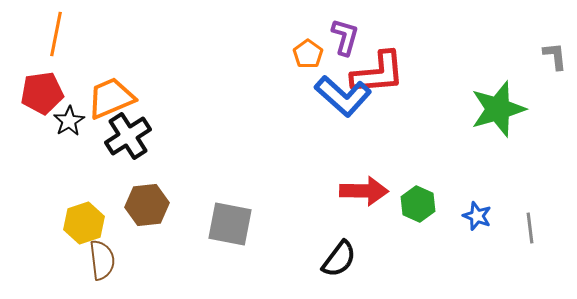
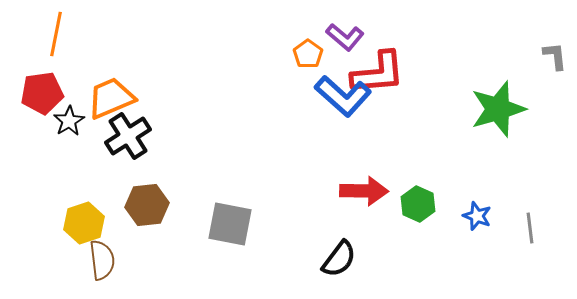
purple L-shape: rotated 114 degrees clockwise
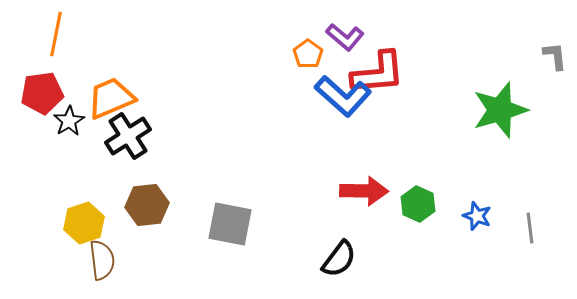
green star: moved 2 px right, 1 px down
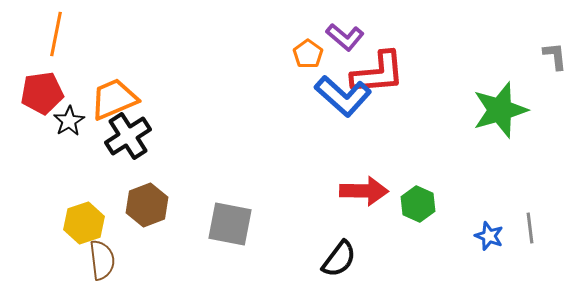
orange trapezoid: moved 3 px right, 1 px down
brown hexagon: rotated 15 degrees counterclockwise
blue star: moved 12 px right, 20 px down
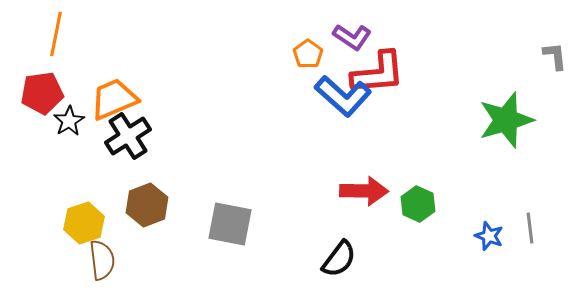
purple L-shape: moved 7 px right; rotated 6 degrees counterclockwise
green star: moved 6 px right, 10 px down
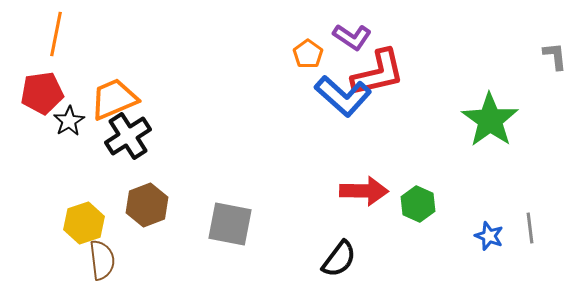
red L-shape: rotated 8 degrees counterclockwise
green star: moved 16 px left; rotated 20 degrees counterclockwise
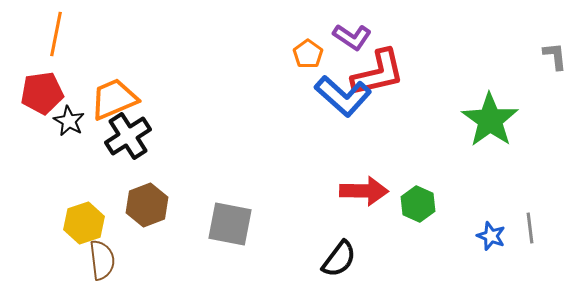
black star: rotated 12 degrees counterclockwise
blue star: moved 2 px right
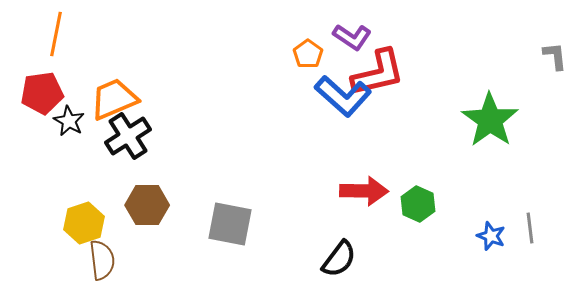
brown hexagon: rotated 21 degrees clockwise
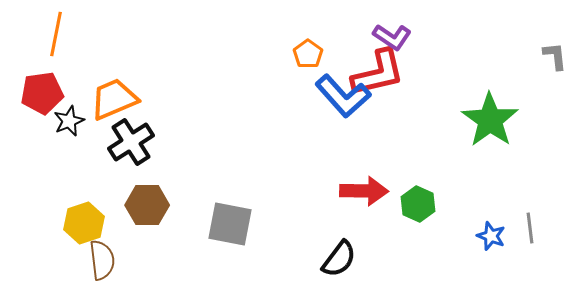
purple L-shape: moved 40 px right
blue L-shape: rotated 6 degrees clockwise
black star: rotated 20 degrees clockwise
black cross: moved 3 px right, 6 px down
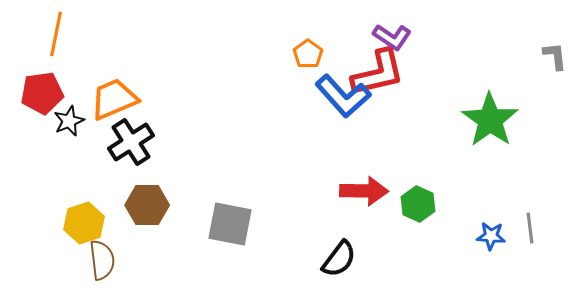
blue star: rotated 16 degrees counterclockwise
